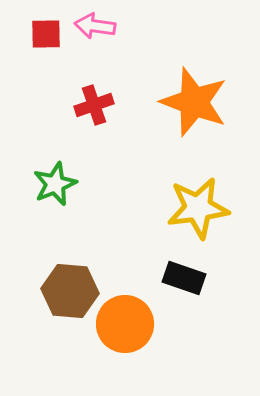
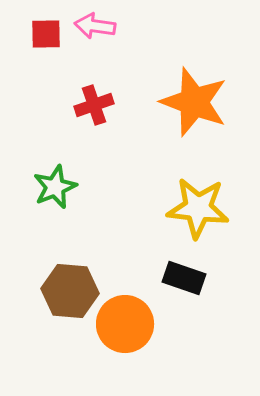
green star: moved 3 px down
yellow star: rotated 14 degrees clockwise
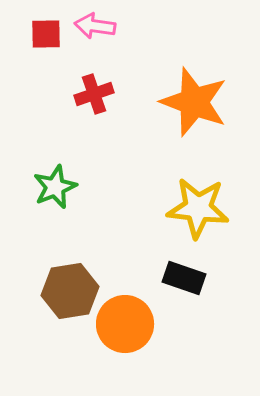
red cross: moved 11 px up
brown hexagon: rotated 14 degrees counterclockwise
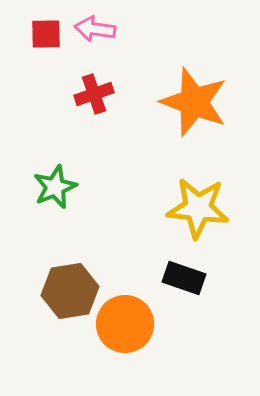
pink arrow: moved 3 px down
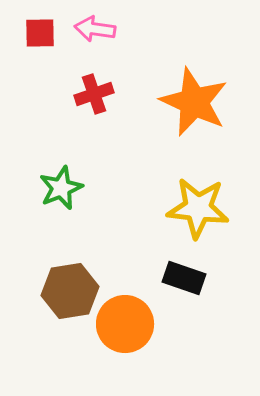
red square: moved 6 px left, 1 px up
orange star: rotated 4 degrees clockwise
green star: moved 6 px right, 1 px down
